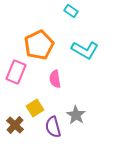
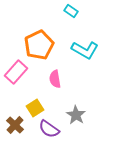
pink rectangle: rotated 20 degrees clockwise
purple semicircle: moved 4 px left, 2 px down; rotated 40 degrees counterclockwise
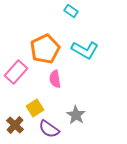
orange pentagon: moved 6 px right, 4 px down
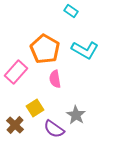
orange pentagon: rotated 16 degrees counterclockwise
purple semicircle: moved 5 px right
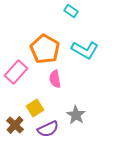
purple semicircle: moved 6 px left; rotated 60 degrees counterclockwise
